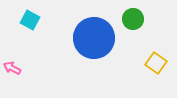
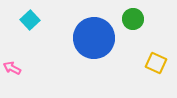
cyan square: rotated 18 degrees clockwise
yellow square: rotated 10 degrees counterclockwise
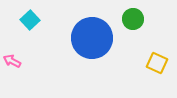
blue circle: moved 2 px left
yellow square: moved 1 px right
pink arrow: moved 7 px up
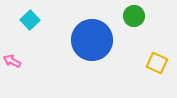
green circle: moved 1 px right, 3 px up
blue circle: moved 2 px down
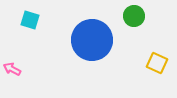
cyan square: rotated 30 degrees counterclockwise
pink arrow: moved 8 px down
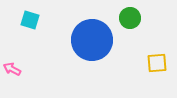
green circle: moved 4 px left, 2 px down
yellow square: rotated 30 degrees counterclockwise
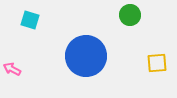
green circle: moved 3 px up
blue circle: moved 6 px left, 16 px down
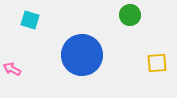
blue circle: moved 4 px left, 1 px up
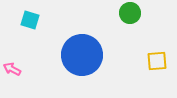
green circle: moved 2 px up
yellow square: moved 2 px up
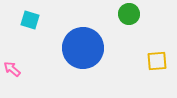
green circle: moved 1 px left, 1 px down
blue circle: moved 1 px right, 7 px up
pink arrow: rotated 12 degrees clockwise
